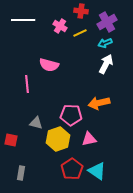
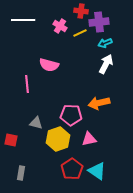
purple cross: moved 8 px left; rotated 24 degrees clockwise
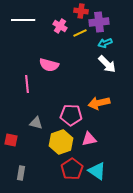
white arrow: moved 1 px right; rotated 108 degrees clockwise
yellow hexagon: moved 3 px right, 3 px down
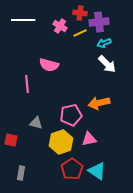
red cross: moved 1 px left, 2 px down
cyan arrow: moved 1 px left
pink pentagon: rotated 15 degrees counterclockwise
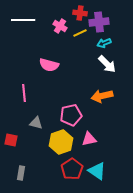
pink line: moved 3 px left, 9 px down
orange arrow: moved 3 px right, 7 px up
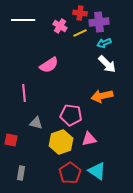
pink semicircle: rotated 48 degrees counterclockwise
pink pentagon: rotated 20 degrees clockwise
red pentagon: moved 2 px left, 4 px down
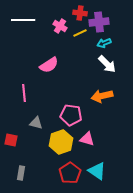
pink triangle: moved 2 px left; rotated 28 degrees clockwise
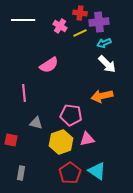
pink triangle: rotated 28 degrees counterclockwise
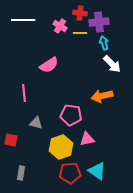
yellow line: rotated 24 degrees clockwise
cyan arrow: rotated 96 degrees clockwise
white arrow: moved 5 px right
yellow hexagon: moved 5 px down
red pentagon: rotated 30 degrees clockwise
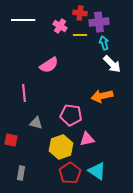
yellow line: moved 2 px down
red pentagon: rotated 30 degrees counterclockwise
